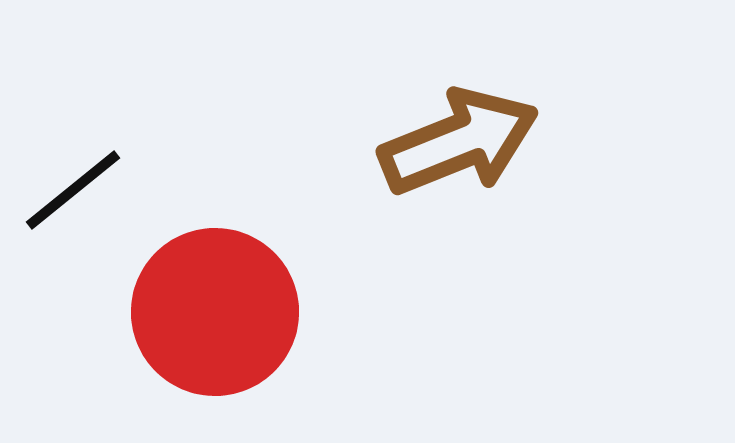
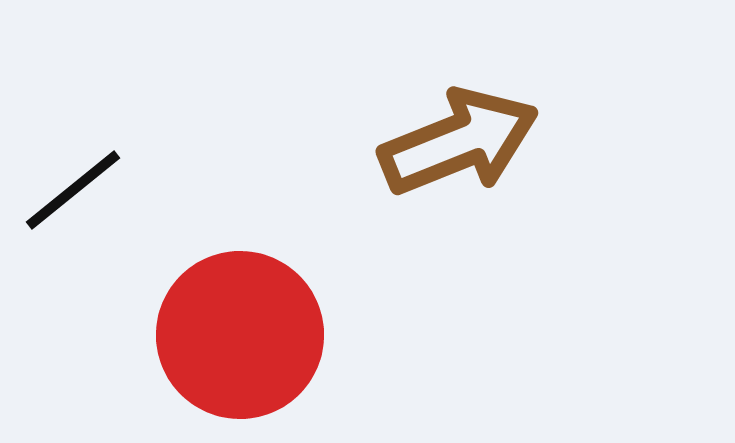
red circle: moved 25 px right, 23 px down
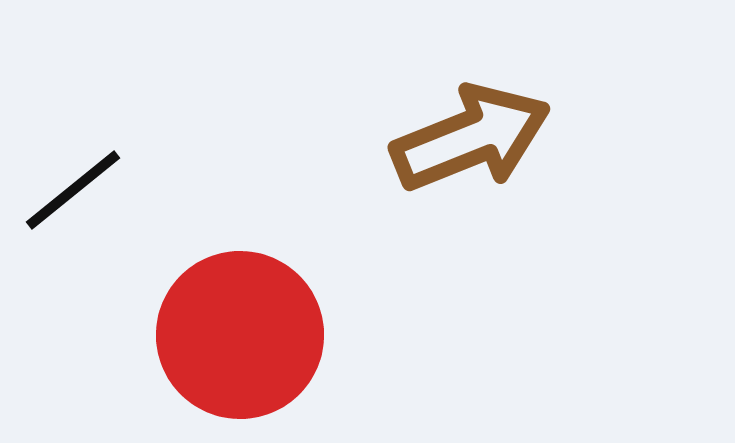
brown arrow: moved 12 px right, 4 px up
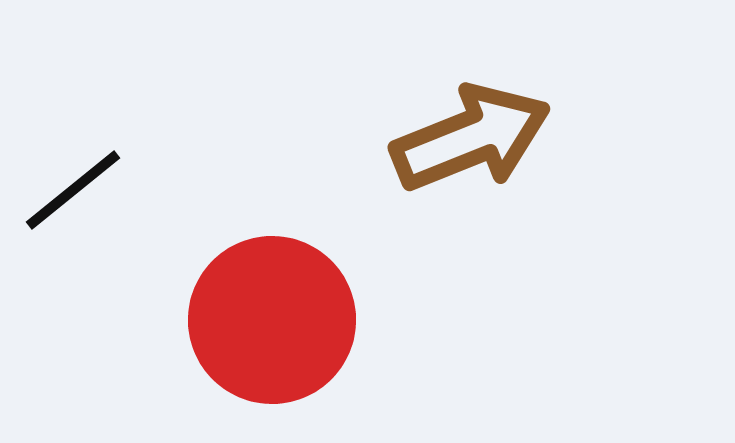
red circle: moved 32 px right, 15 px up
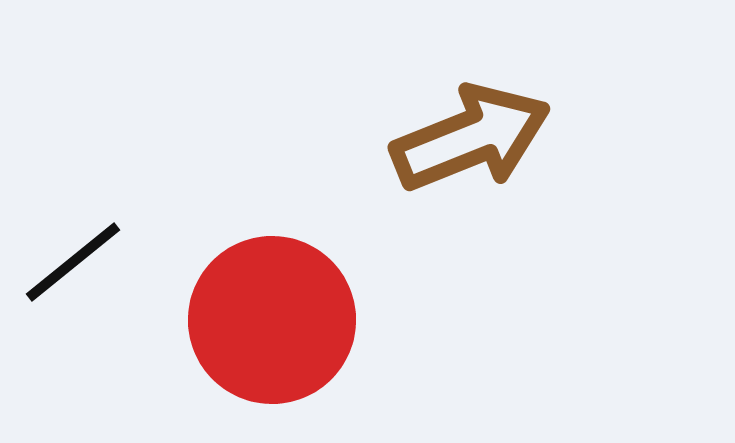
black line: moved 72 px down
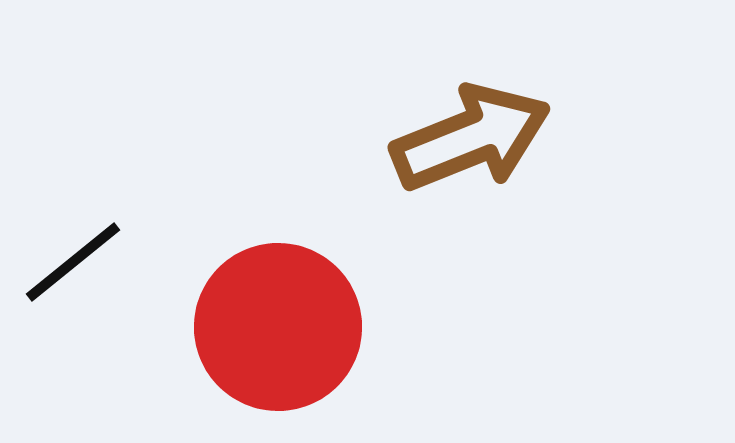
red circle: moved 6 px right, 7 px down
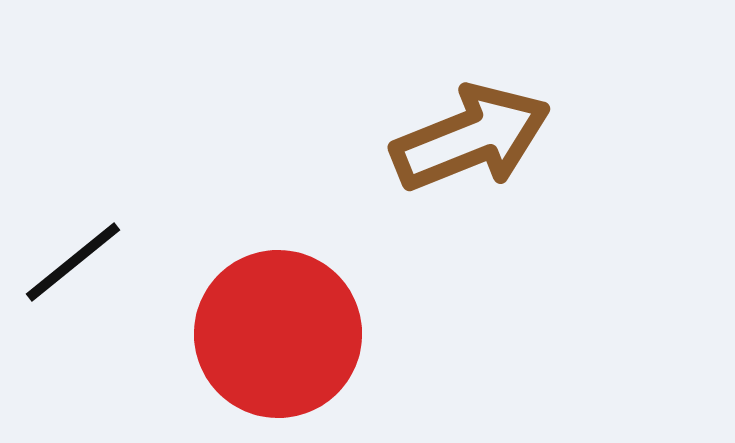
red circle: moved 7 px down
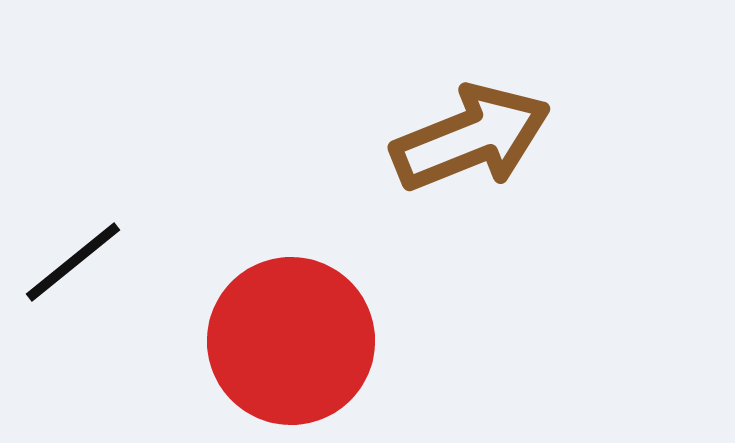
red circle: moved 13 px right, 7 px down
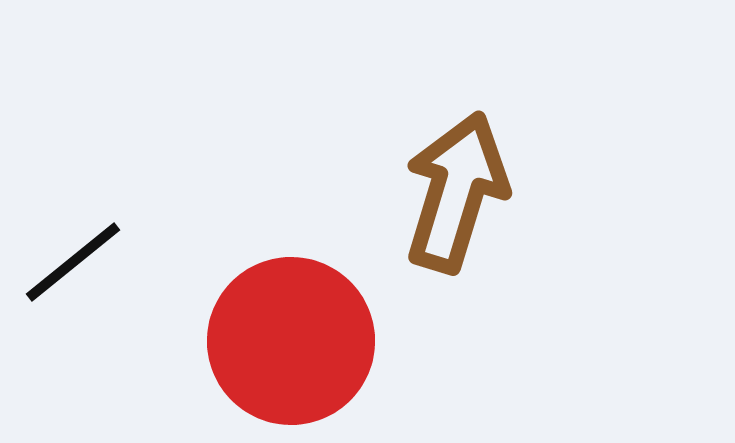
brown arrow: moved 15 px left, 54 px down; rotated 51 degrees counterclockwise
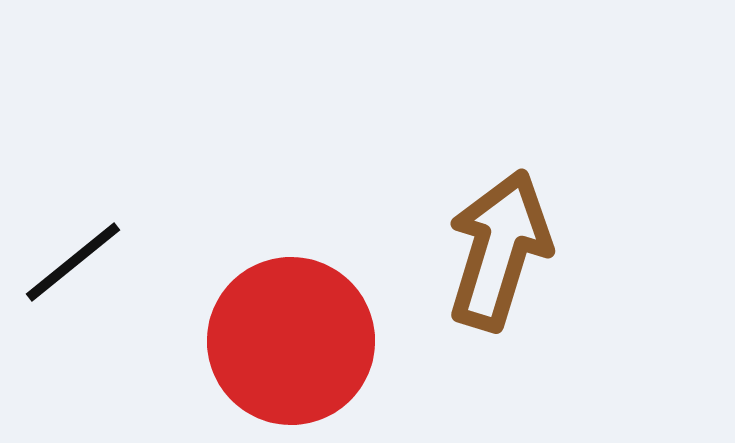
brown arrow: moved 43 px right, 58 px down
